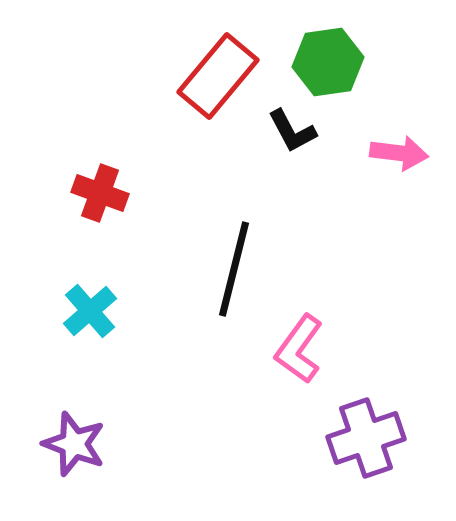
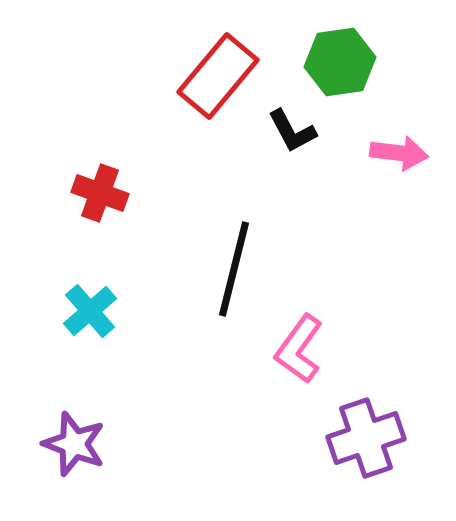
green hexagon: moved 12 px right
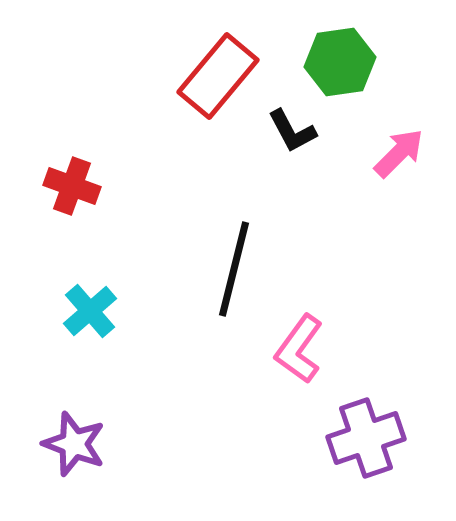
pink arrow: rotated 52 degrees counterclockwise
red cross: moved 28 px left, 7 px up
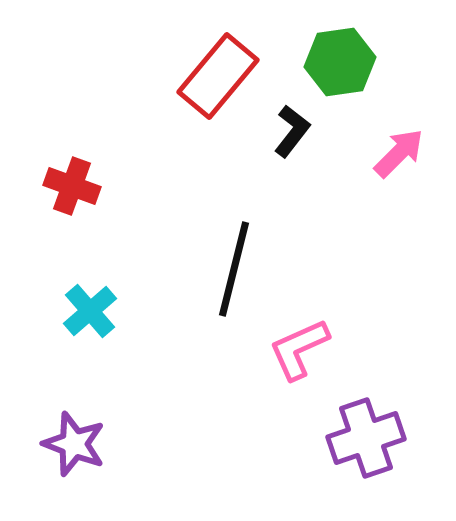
black L-shape: rotated 114 degrees counterclockwise
pink L-shape: rotated 30 degrees clockwise
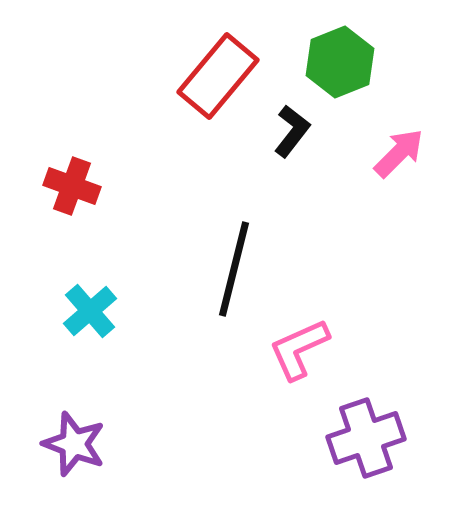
green hexagon: rotated 14 degrees counterclockwise
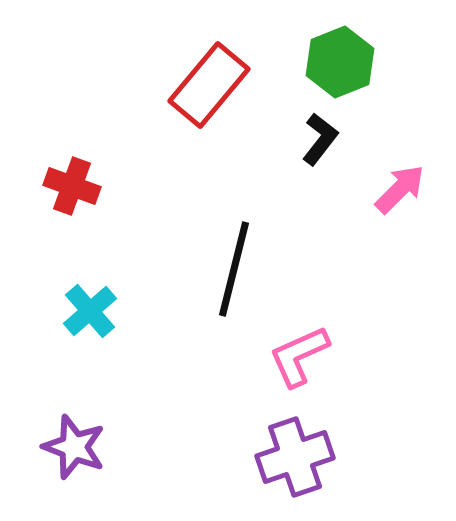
red rectangle: moved 9 px left, 9 px down
black L-shape: moved 28 px right, 8 px down
pink arrow: moved 1 px right, 36 px down
pink L-shape: moved 7 px down
purple cross: moved 71 px left, 19 px down
purple star: moved 3 px down
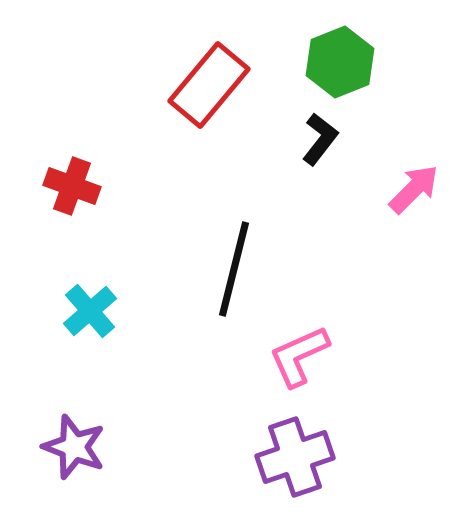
pink arrow: moved 14 px right
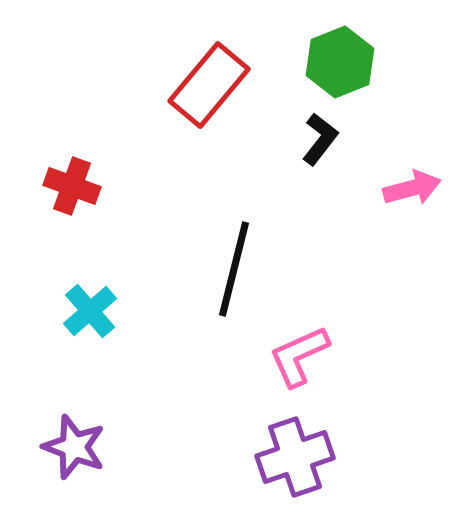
pink arrow: moved 2 px left, 1 px up; rotated 30 degrees clockwise
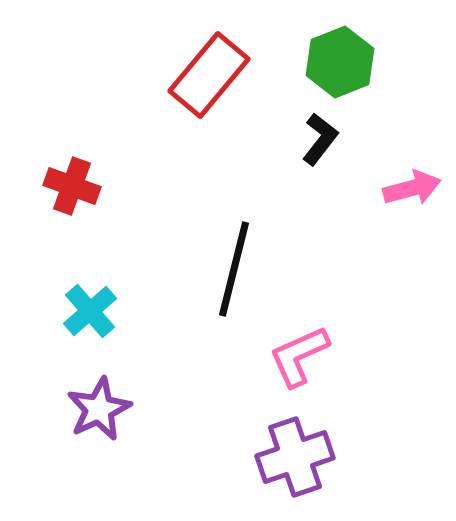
red rectangle: moved 10 px up
purple star: moved 25 px right, 38 px up; rotated 26 degrees clockwise
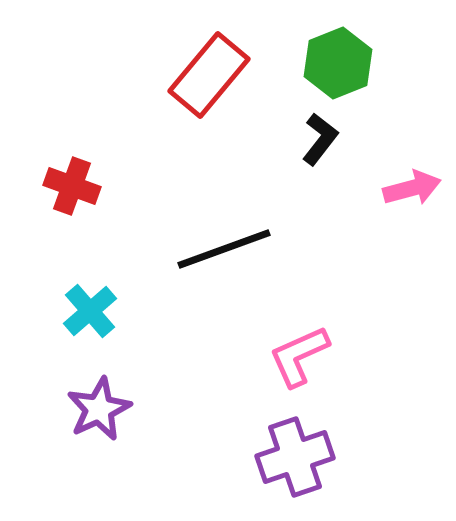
green hexagon: moved 2 px left, 1 px down
black line: moved 10 px left, 20 px up; rotated 56 degrees clockwise
